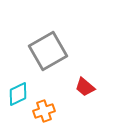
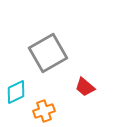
gray square: moved 2 px down
cyan diamond: moved 2 px left, 2 px up
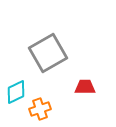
red trapezoid: rotated 140 degrees clockwise
orange cross: moved 4 px left, 2 px up
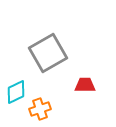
red trapezoid: moved 2 px up
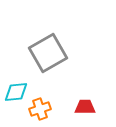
red trapezoid: moved 22 px down
cyan diamond: rotated 20 degrees clockwise
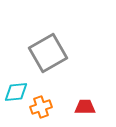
orange cross: moved 1 px right, 2 px up
